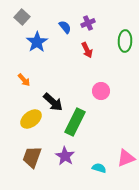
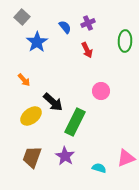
yellow ellipse: moved 3 px up
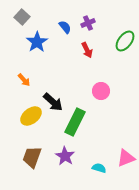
green ellipse: rotated 35 degrees clockwise
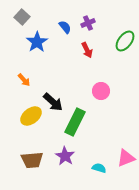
brown trapezoid: moved 3 px down; rotated 115 degrees counterclockwise
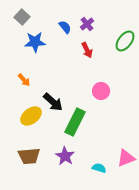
purple cross: moved 1 px left, 1 px down; rotated 16 degrees counterclockwise
blue star: moved 2 px left; rotated 30 degrees clockwise
brown trapezoid: moved 3 px left, 4 px up
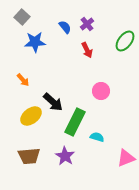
orange arrow: moved 1 px left
cyan semicircle: moved 2 px left, 31 px up
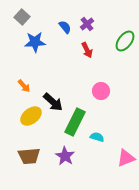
orange arrow: moved 1 px right, 6 px down
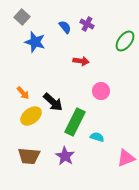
purple cross: rotated 24 degrees counterclockwise
blue star: rotated 20 degrees clockwise
red arrow: moved 6 px left, 11 px down; rotated 56 degrees counterclockwise
orange arrow: moved 1 px left, 7 px down
brown trapezoid: rotated 10 degrees clockwise
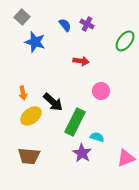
blue semicircle: moved 2 px up
orange arrow: rotated 32 degrees clockwise
purple star: moved 17 px right, 3 px up
